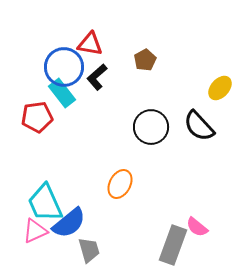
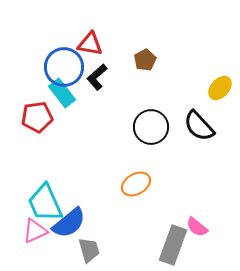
orange ellipse: moved 16 px right; rotated 32 degrees clockwise
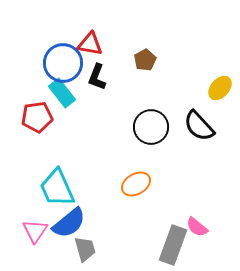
blue circle: moved 1 px left, 4 px up
black L-shape: rotated 28 degrees counterclockwise
cyan trapezoid: moved 12 px right, 15 px up
pink triangle: rotated 32 degrees counterclockwise
gray trapezoid: moved 4 px left, 1 px up
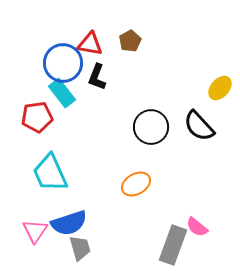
brown pentagon: moved 15 px left, 19 px up
cyan trapezoid: moved 7 px left, 15 px up
blue semicircle: rotated 21 degrees clockwise
gray trapezoid: moved 5 px left, 1 px up
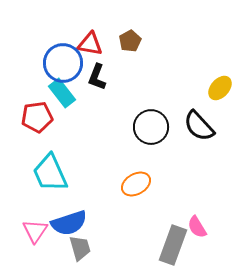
pink semicircle: rotated 20 degrees clockwise
